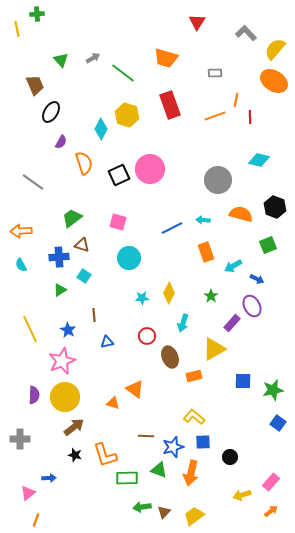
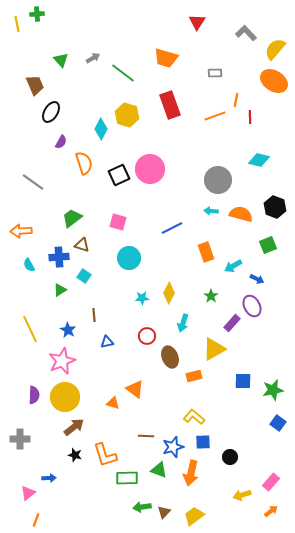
yellow line at (17, 29): moved 5 px up
cyan arrow at (203, 220): moved 8 px right, 9 px up
cyan semicircle at (21, 265): moved 8 px right
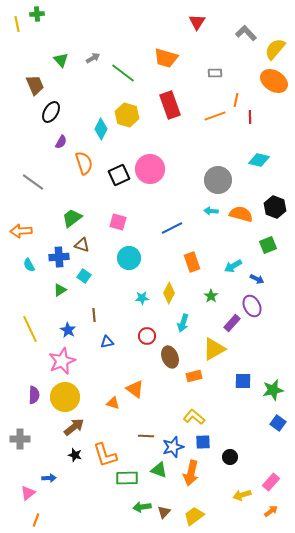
orange rectangle at (206, 252): moved 14 px left, 10 px down
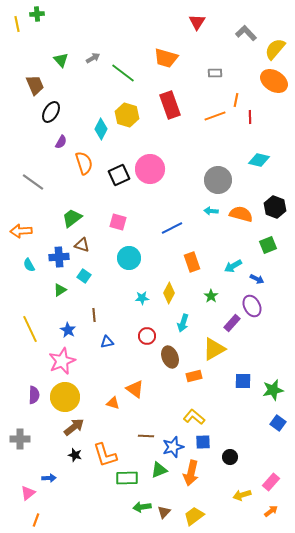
green triangle at (159, 470): rotated 42 degrees counterclockwise
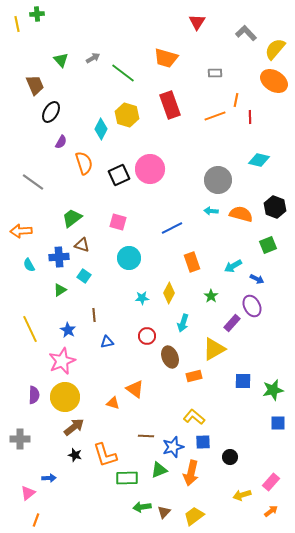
blue square at (278, 423): rotated 35 degrees counterclockwise
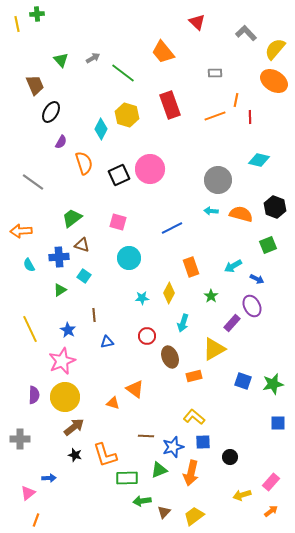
red triangle at (197, 22): rotated 18 degrees counterclockwise
orange trapezoid at (166, 58): moved 3 px left, 6 px up; rotated 35 degrees clockwise
orange rectangle at (192, 262): moved 1 px left, 5 px down
blue square at (243, 381): rotated 18 degrees clockwise
green star at (273, 390): moved 6 px up
green arrow at (142, 507): moved 6 px up
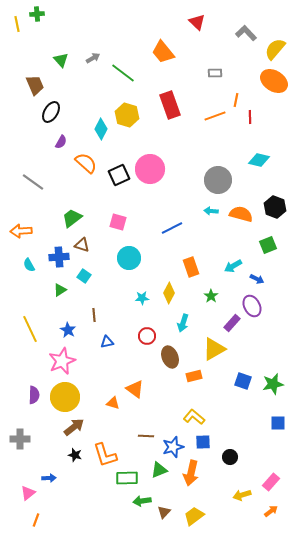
orange semicircle at (84, 163): moved 2 px right; rotated 30 degrees counterclockwise
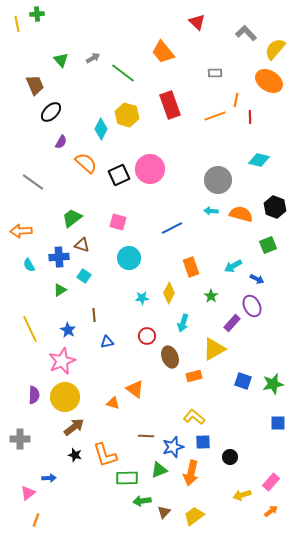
orange ellipse at (274, 81): moved 5 px left
black ellipse at (51, 112): rotated 15 degrees clockwise
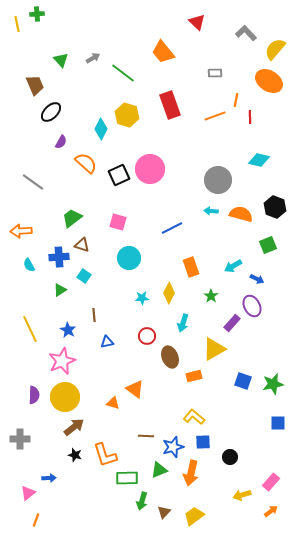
green arrow at (142, 501): rotated 66 degrees counterclockwise
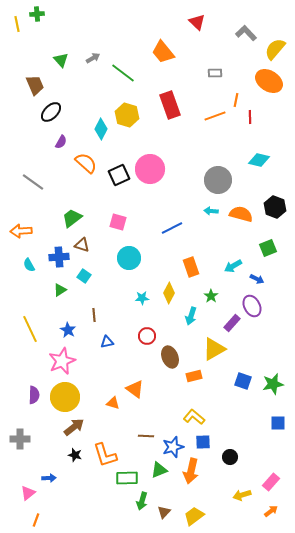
green square at (268, 245): moved 3 px down
cyan arrow at (183, 323): moved 8 px right, 7 px up
orange arrow at (191, 473): moved 2 px up
